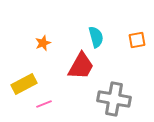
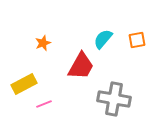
cyan semicircle: moved 7 px right, 2 px down; rotated 125 degrees counterclockwise
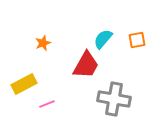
red trapezoid: moved 5 px right, 1 px up
pink line: moved 3 px right
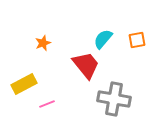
red trapezoid: rotated 68 degrees counterclockwise
